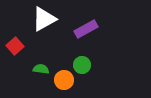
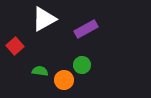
green semicircle: moved 1 px left, 2 px down
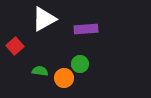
purple rectangle: rotated 25 degrees clockwise
green circle: moved 2 px left, 1 px up
orange circle: moved 2 px up
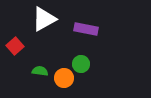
purple rectangle: rotated 15 degrees clockwise
green circle: moved 1 px right
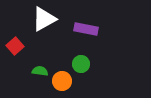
orange circle: moved 2 px left, 3 px down
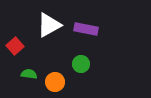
white triangle: moved 5 px right, 6 px down
green semicircle: moved 11 px left, 3 px down
orange circle: moved 7 px left, 1 px down
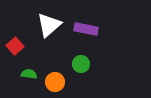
white triangle: rotated 12 degrees counterclockwise
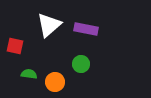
red square: rotated 36 degrees counterclockwise
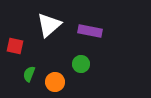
purple rectangle: moved 4 px right, 2 px down
green semicircle: rotated 77 degrees counterclockwise
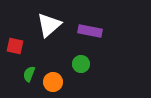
orange circle: moved 2 px left
